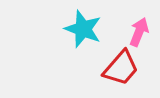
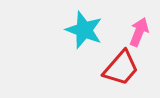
cyan star: moved 1 px right, 1 px down
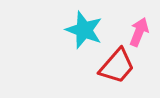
red trapezoid: moved 4 px left, 2 px up
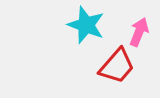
cyan star: moved 2 px right, 5 px up
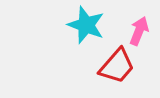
pink arrow: moved 1 px up
